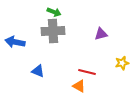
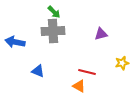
green arrow: rotated 24 degrees clockwise
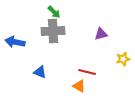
yellow star: moved 1 px right, 4 px up
blue triangle: moved 2 px right, 1 px down
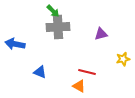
green arrow: moved 1 px left, 1 px up
gray cross: moved 5 px right, 4 px up
blue arrow: moved 2 px down
